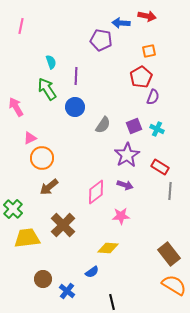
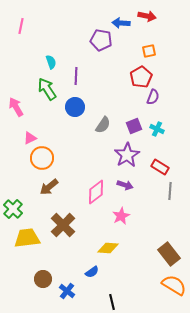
pink star: rotated 24 degrees counterclockwise
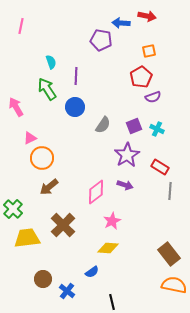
purple semicircle: rotated 49 degrees clockwise
pink star: moved 9 px left, 5 px down
orange semicircle: rotated 20 degrees counterclockwise
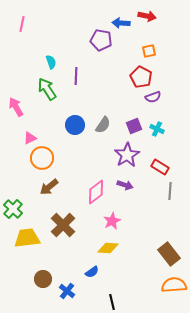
pink line: moved 1 px right, 2 px up
red pentagon: rotated 15 degrees counterclockwise
blue circle: moved 18 px down
orange semicircle: rotated 15 degrees counterclockwise
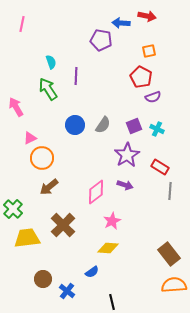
green arrow: moved 1 px right
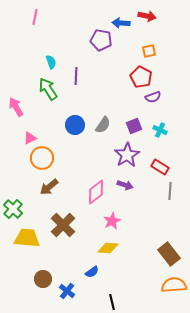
pink line: moved 13 px right, 7 px up
cyan cross: moved 3 px right, 1 px down
yellow trapezoid: rotated 12 degrees clockwise
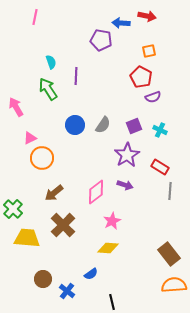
brown arrow: moved 5 px right, 6 px down
blue semicircle: moved 1 px left, 2 px down
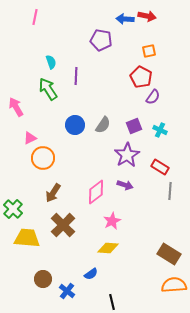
blue arrow: moved 4 px right, 4 px up
purple semicircle: rotated 35 degrees counterclockwise
orange circle: moved 1 px right
brown arrow: moved 1 px left; rotated 18 degrees counterclockwise
brown rectangle: rotated 20 degrees counterclockwise
